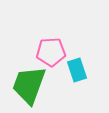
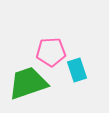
green trapezoid: moved 1 px left, 2 px up; rotated 51 degrees clockwise
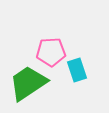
green trapezoid: rotated 15 degrees counterclockwise
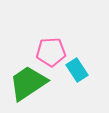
cyan rectangle: rotated 15 degrees counterclockwise
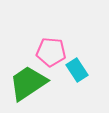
pink pentagon: rotated 8 degrees clockwise
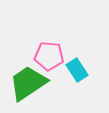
pink pentagon: moved 2 px left, 4 px down
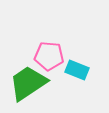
cyan rectangle: rotated 35 degrees counterclockwise
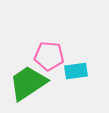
cyan rectangle: moved 1 px left, 1 px down; rotated 30 degrees counterclockwise
